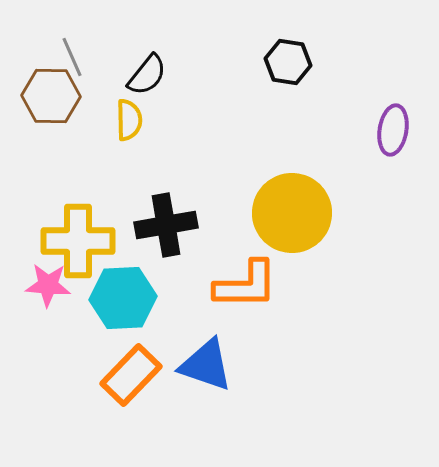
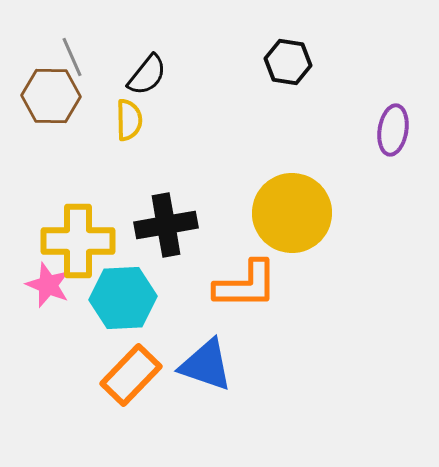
pink star: rotated 18 degrees clockwise
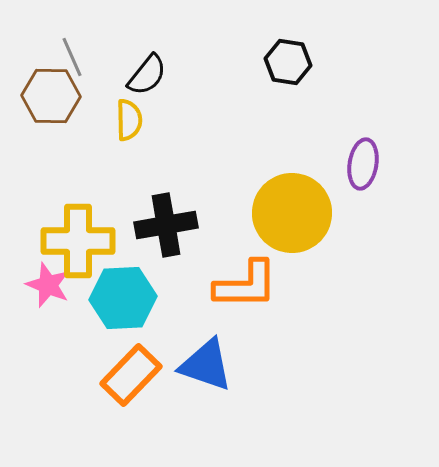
purple ellipse: moved 30 px left, 34 px down
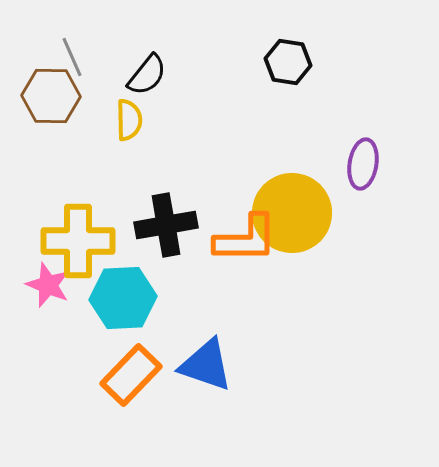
orange L-shape: moved 46 px up
